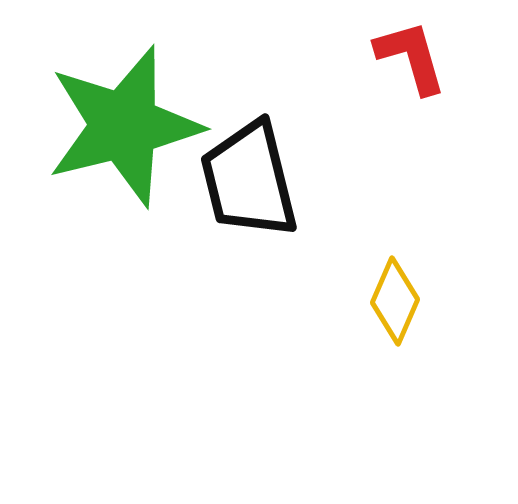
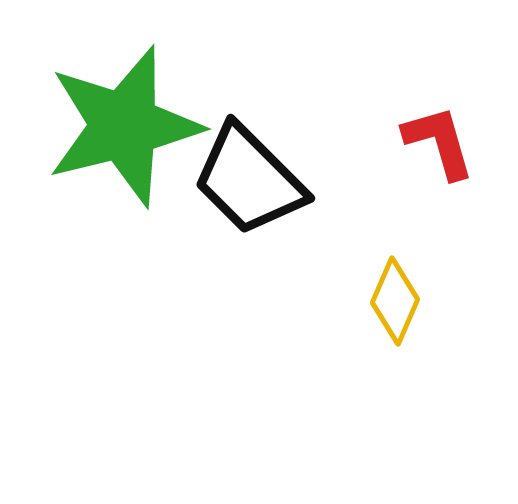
red L-shape: moved 28 px right, 85 px down
black trapezoid: rotated 31 degrees counterclockwise
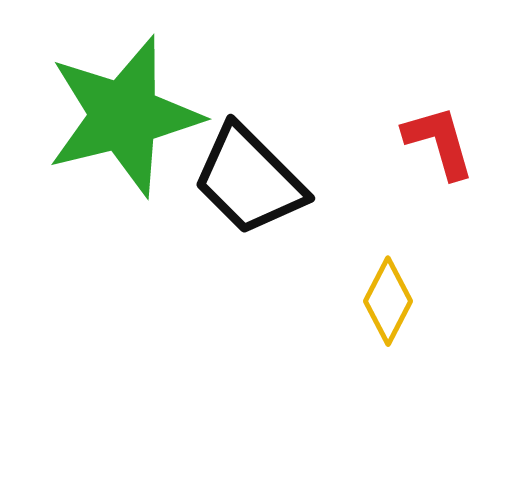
green star: moved 10 px up
yellow diamond: moved 7 px left; rotated 4 degrees clockwise
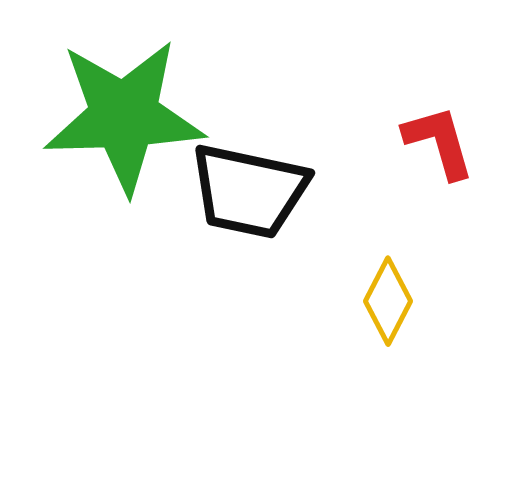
green star: rotated 12 degrees clockwise
black trapezoid: moved 11 px down; rotated 33 degrees counterclockwise
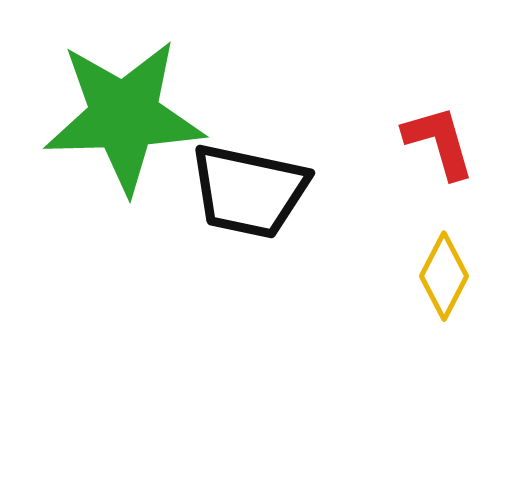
yellow diamond: moved 56 px right, 25 px up
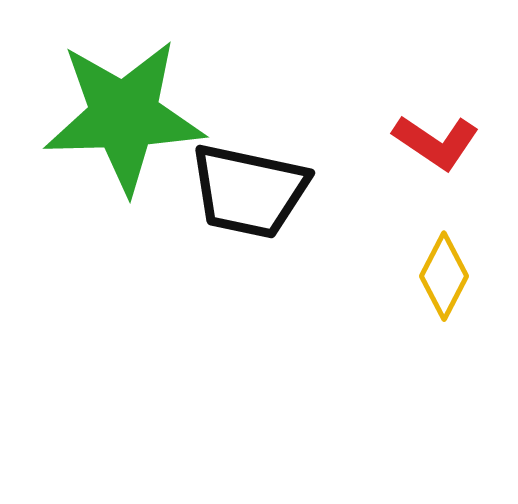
red L-shape: moved 3 px left; rotated 140 degrees clockwise
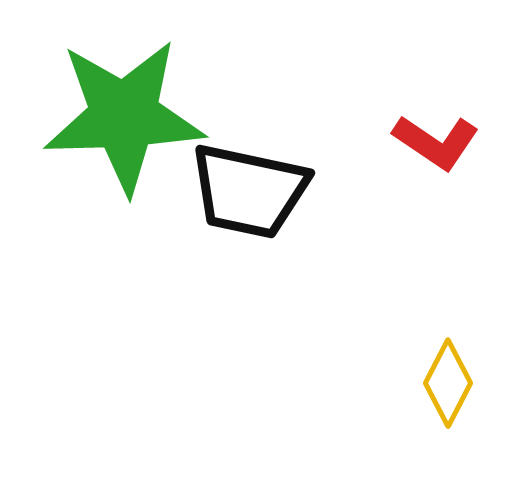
yellow diamond: moved 4 px right, 107 px down
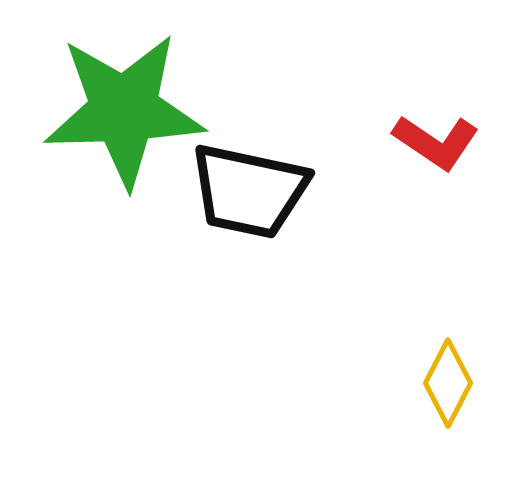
green star: moved 6 px up
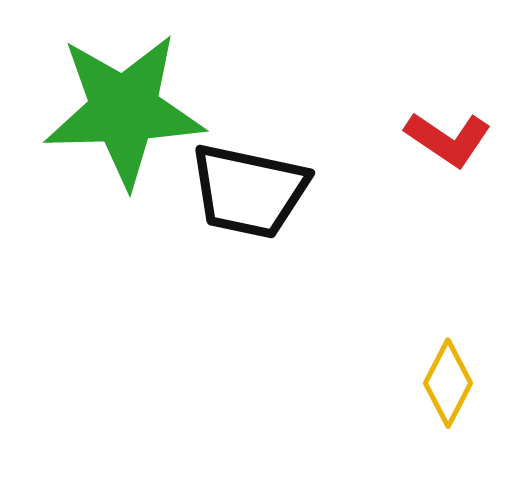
red L-shape: moved 12 px right, 3 px up
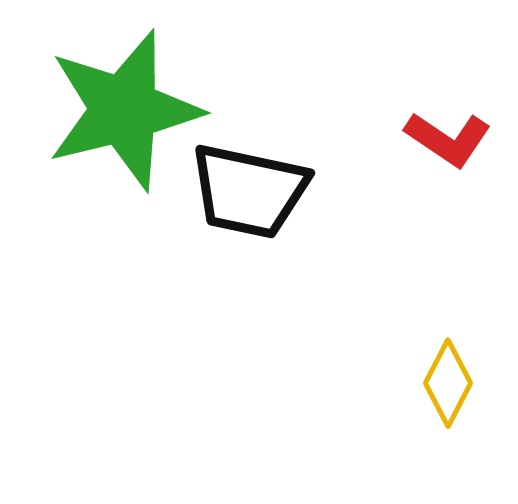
green star: rotated 12 degrees counterclockwise
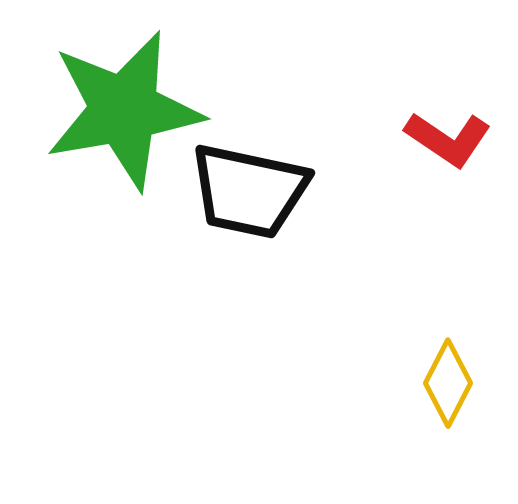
green star: rotated 4 degrees clockwise
